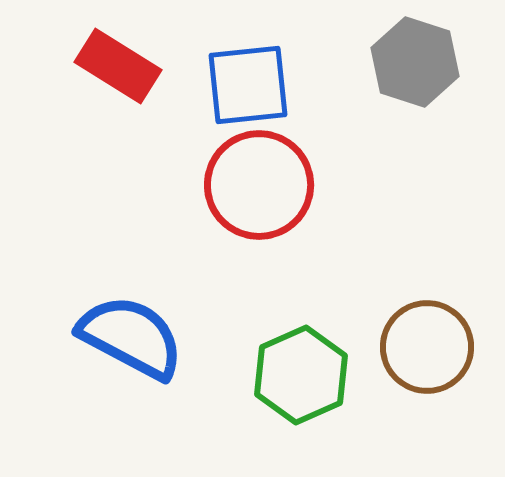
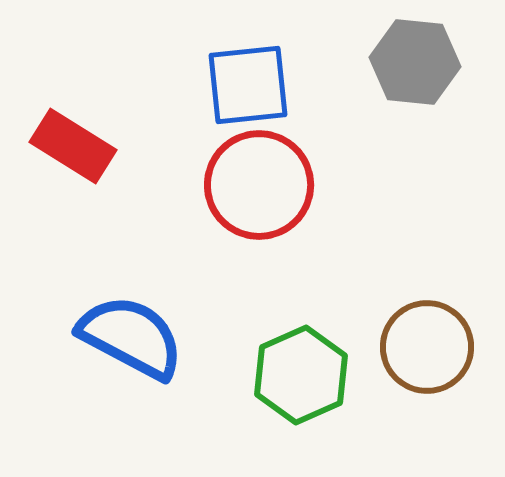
gray hexagon: rotated 12 degrees counterclockwise
red rectangle: moved 45 px left, 80 px down
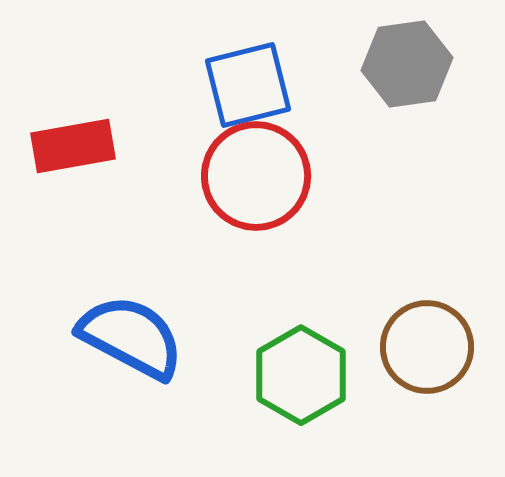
gray hexagon: moved 8 px left, 2 px down; rotated 14 degrees counterclockwise
blue square: rotated 8 degrees counterclockwise
red rectangle: rotated 42 degrees counterclockwise
red circle: moved 3 px left, 9 px up
green hexagon: rotated 6 degrees counterclockwise
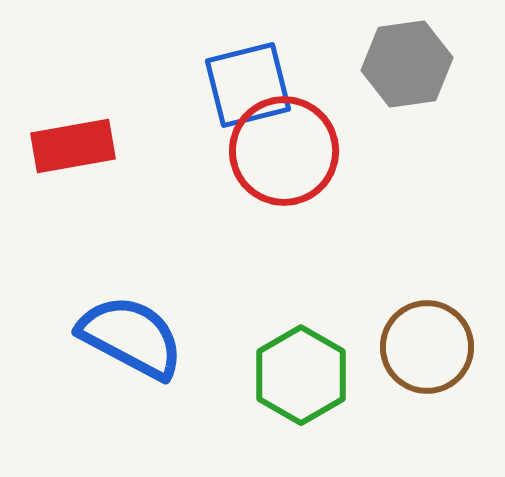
red circle: moved 28 px right, 25 px up
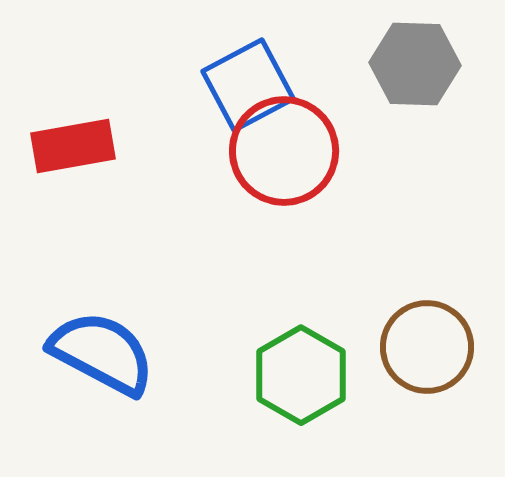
gray hexagon: moved 8 px right; rotated 10 degrees clockwise
blue square: rotated 14 degrees counterclockwise
blue semicircle: moved 29 px left, 16 px down
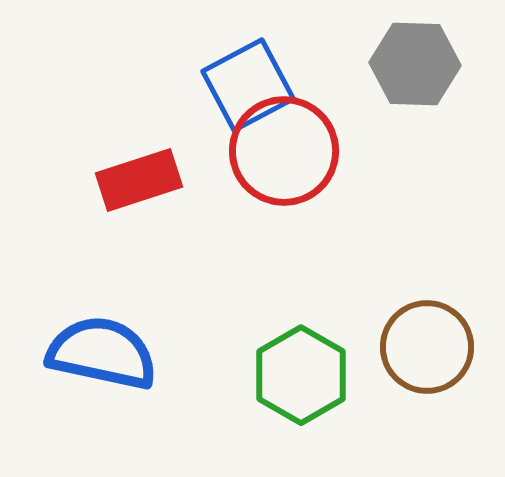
red rectangle: moved 66 px right, 34 px down; rotated 8 degrees counterclockwise
blue semicircle: rotated 16 degrees counterclockwise
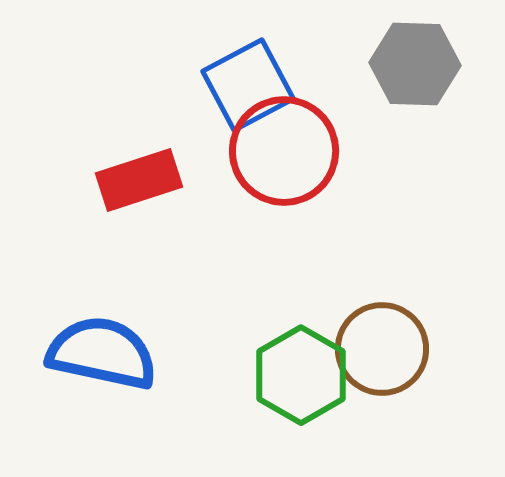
brown circle: moved 45 px left, 2 px down
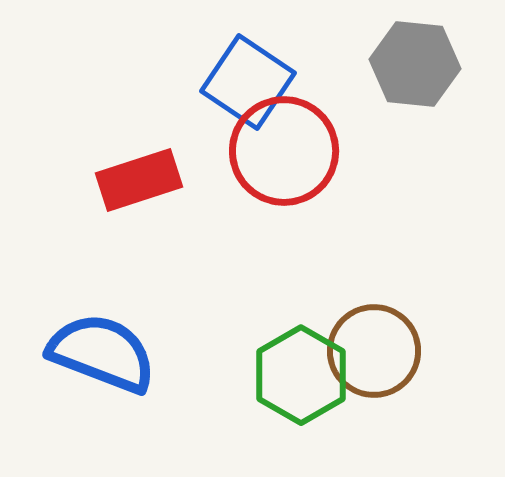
gray hexagon: rotated 4 degrees clockwise
blue square: moved 3 px up; rotated 28 degrees counterclockwise
brown circle: moved 8 px left, 2 px down
blue semicircle: rotated 9 degrees clockwise
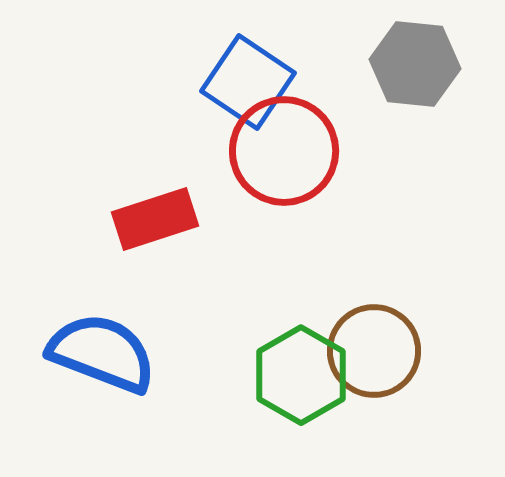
red rectangle: moved 16 px right, 39 px down
